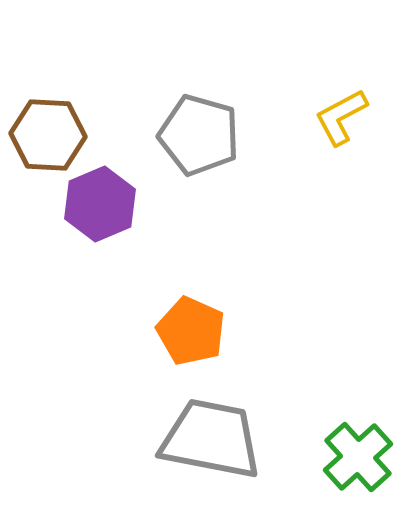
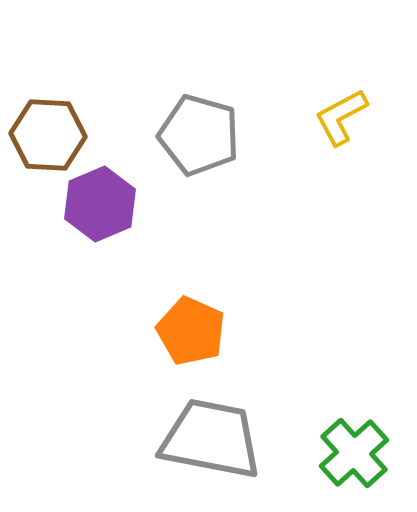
green cross: moved 4 px left, 4 px up
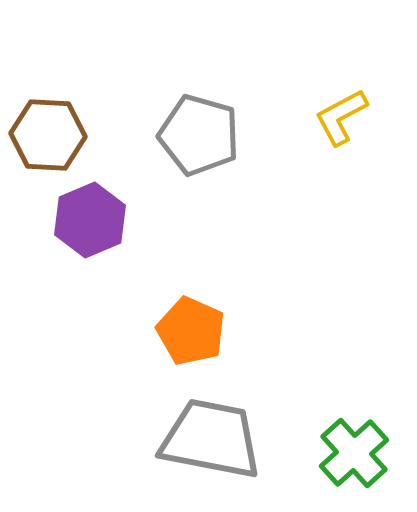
purple hexagon: moved 10 px left, 16 px down
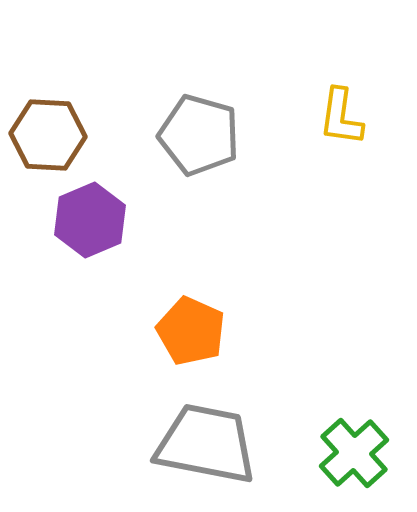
yellow L-shape: rotated 54 degrees counterclockwise
gray trapezoid: moved 5 px left, 5 px down
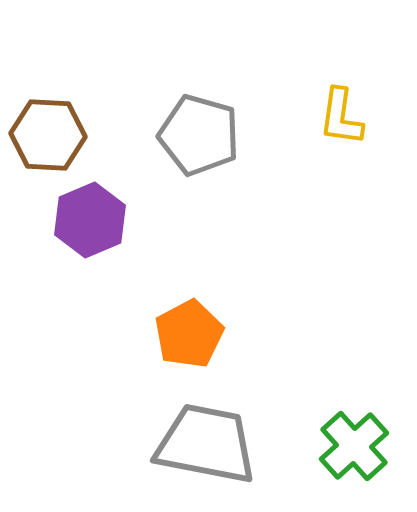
orange pentagon: moved 2 px left, 3 px down; rotated 20 degrees clockwise
green cross: moved 7 px up
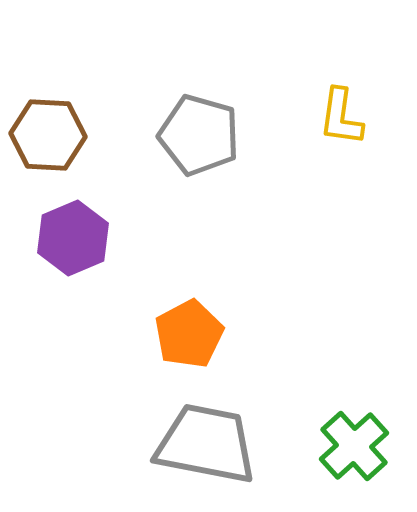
purple hexagon: moved 17 px left, 18 px down
